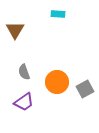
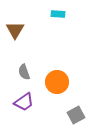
gray square: moved 9 px left, 26 px down
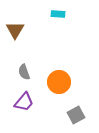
orange circle: moved 2 px right
purple trapezoid: rotated 15 degrees counterclockwise
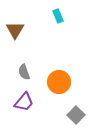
cyan rectangle: moved 2 px down; rotated 64 degrees clockwise
gray square: rotated 18 degrees counterclockwise
